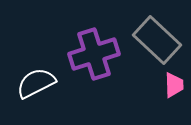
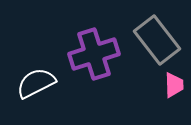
gray rectangle: rotated 9 degrees clockwise
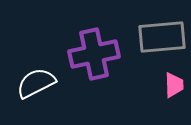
gray rectangle: moved 5 px right, 3 px up; rotated 57 degrees counterclockwise
purple cross: rotated 6 degrees clockwise
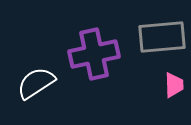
white semicircle: rotated 6 degrees counterclockwise
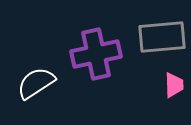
purple cross: moved 2 px right
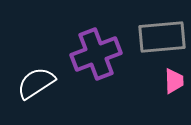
purple cross: rotated 9 degrees counterclockwise
pink trapezoid: moved 4 px up
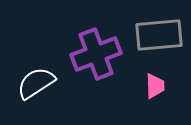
gray rectangle: moved 3 px left, 2 px up
pink trapezoid: moved 19 px left, 5 px down
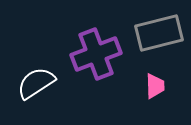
gray rectangle: moved 2 px up; rotated 9 degrees counterclockwise
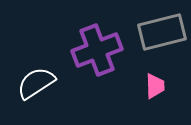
gray rectangle: moved 3 px right, 1 px up
purple cross: moved 1 px right, 4 px up
